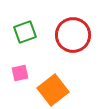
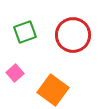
pink square: moved 5 px left; rotated 30 degrees counterclockwise
orange square: rotated 16 degrees counterclockwise
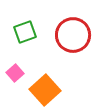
orange square: moved 8 px left; rotated 12 degrees clockwise
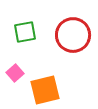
green square: rotated 10 degrees clockwise
orange square: rotated 28 degrees clockwise
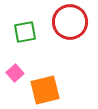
red circle: moved 3 px left, 13 px up
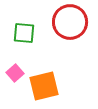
green square: moved 1 px left, 1 px down; rotated 15 degrees clockwise
orange square: moved 1 px left, 4 px up
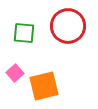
red circle: moved 2 px left, 4 px down
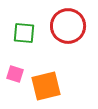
pink square: moved 1 px down; rotated 30 degrees counterclockwise
orange square: moved 2 px right
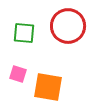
pink square: moved 3 px right
orange square: moved 2 px right, 1 px down; rotated 24 degrees clockwise
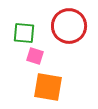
red circle: moved 1 px right
pink square: moved 17 px right, 18 px up
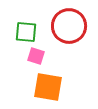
green square: moved 2 px right, 1 px up
pink square: moved 1 px right
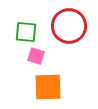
orange square: rotated 12 degrees counterclockwise
